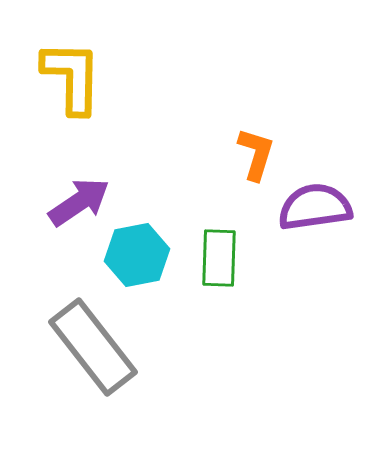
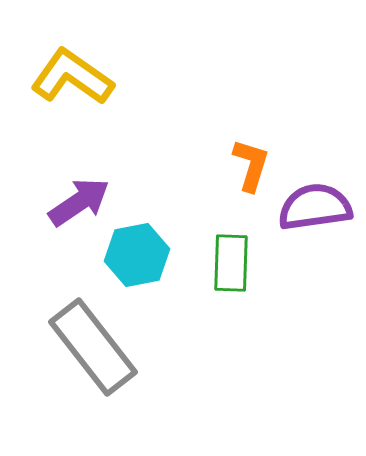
yellow L-shape: rotated 56 degrees counterclockwise
orange L-shape: moved 5 px left, 11 px down
green rectangle: moved 12 px right, 5 px down
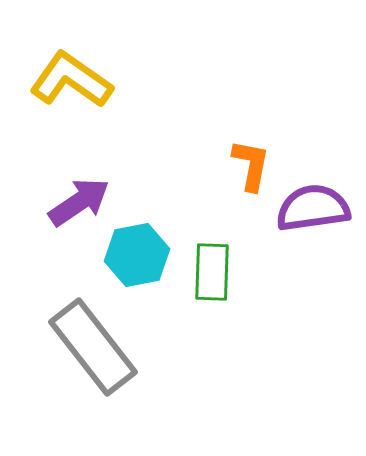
yellow L-shape: moved 1 px left, 3 px down
orange L-shape: rotated 6 degrees counterclockwise
purple semicircle: moved 2 px left, 1 px down
green rectangle: moved 19 px left, 9 px down
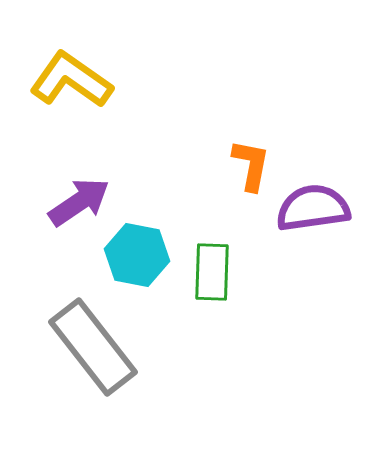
cyan hexagon: rotated 22 degrees clockwise
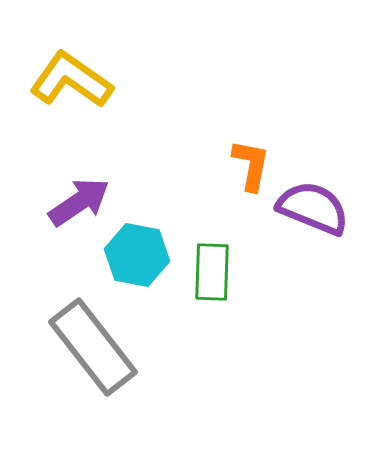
purple semicircle: rotated 30 degrees clockwise
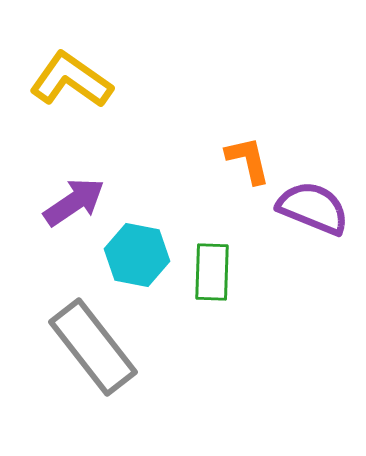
orange L-shape: moved 3 px left, 5 px up; rotated 24 degrees counterclockwise
purple arrow: moved 5 px left
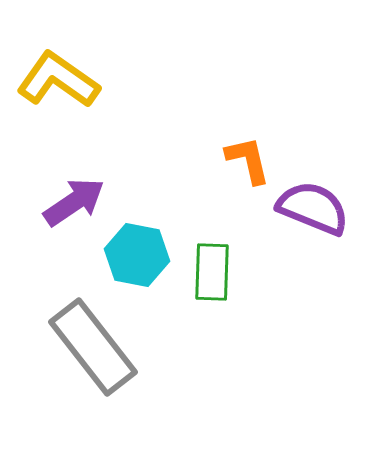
yellow L-shape: moved 13 px left
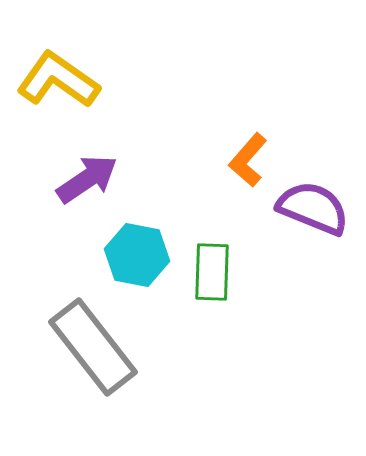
orange L-shape: rotated 126 degrees counterclockwise
purple arrow: moved 13 px right, 23 px up
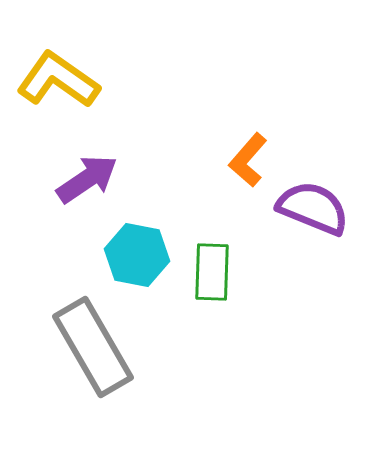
gray rectangle: rotated 8 degrees clockwise
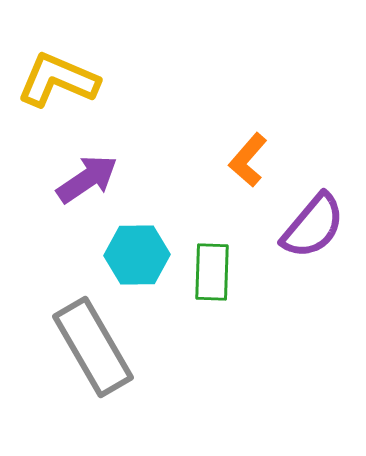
yellow L-shape: rotated 12 degrees counterclockwise
purple semicircle: moved 18 px down; rotated 108 degrees clockwise
cyan hexagon: rotated 12 degrees counterclockwise
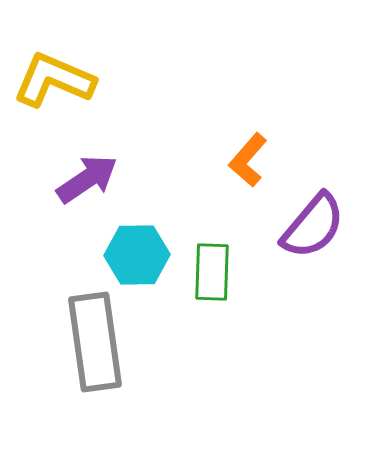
yellow L-shape: moved 4 px left
gray rectangle: moved 2 px right, 5 px up; rotated 22 degrees clockwise
